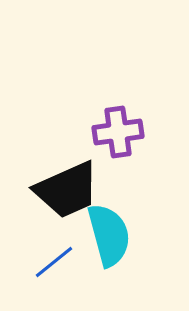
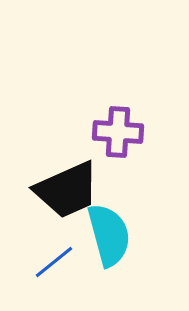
purple cross: rotated 12 degrees clockwise
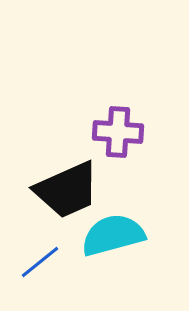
cyan semicircle: moved 4 px right; rotated 90 degrees counterclockwise
blue line: moved 14 px left
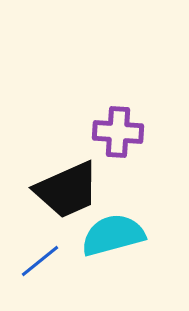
blue line: moved 1 px up
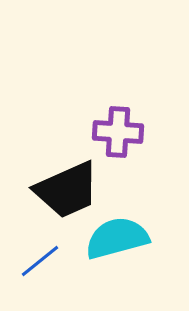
cyan semicircle: moved 4 px right, 3 px down
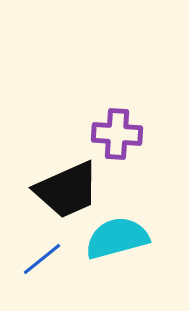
purple cross: moved 1 px left, 2 px down
blue line: moved 2 px right, 2 px up
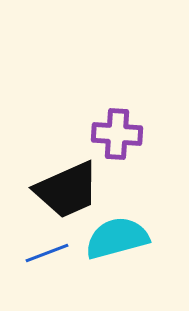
blue line: moved 5 px right, 6 px up; rotated 18 degrees clockwise
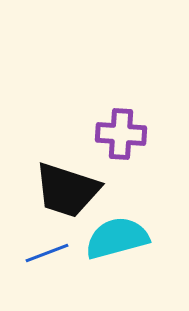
purple cross: moved 4 px right
black trapezoid: rotated 42 degrees clockwise
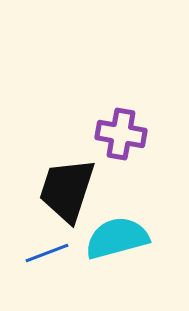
purple cross: rotated 6 degrees clockwise
black trapezoid: rotated 90 degrees clockwise
